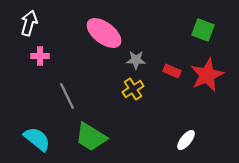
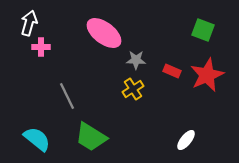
pink cross: moved 1 px right, 9 px up
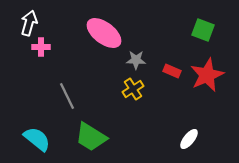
white ellipse: moved 3 px right, 1 px up
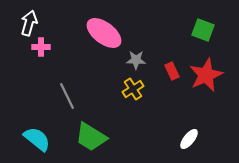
red rectangle: rotated 42 degrees clockwise
red star: moved 1 px left
